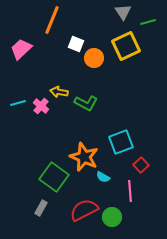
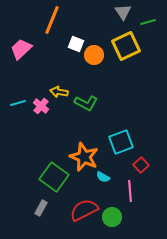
orange circle: moved 3 px up
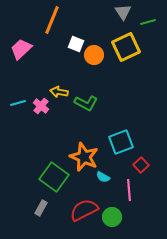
yellow square: moved 1 px down
pink line: moved 1 px left, 1 px up
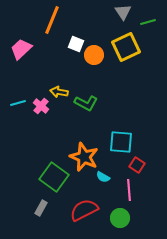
cyan square: rotated 25 degrees clockwise
red square: moved 4 px left; rotated 14 degrees counterclockwise
green circle: moved 8 px right, 1 px down
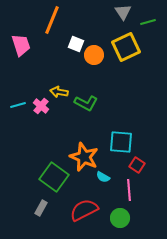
pink trapezoid: moved 4 px up; rotated 115 degrees clockwise
cyan line: moved 2 px down
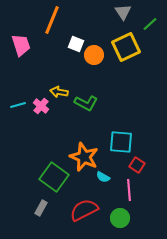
green line: moved 2 px right, 2 px down; rotated 28 degrees counterclockwise
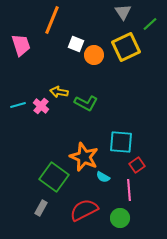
red square: rotated 21 degrees clockwise
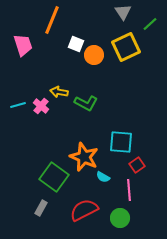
pink trapezoid: moved 2 px right
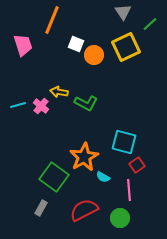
cyan square: moved 3 px right; rotated 10 degrees clockwise
orange star: rotated 20 degrees clockwise
